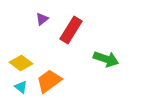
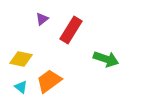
yellow diamond: moved 4 px up; rotated 25 degrees counterclockwise
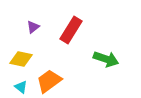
purple triangle: moved 9 px left, 8 px down
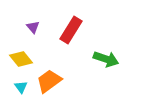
purple triangle: rotated 32 degrees counterclockwise
yellow diamond: rotated 40 degrees clockwise
cyan triangle: rotated 16 degrees clockwise
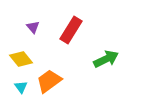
green arrow: rotated 45 degrees counterclockwise
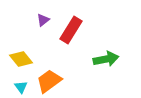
purple triangle: moved 10 px right, 7 px up; rotated 32 degrees clockwise
green arrow: rotated 15 degrees clockwise
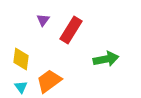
purple triangle: rotated 16 degrees counterclockwise
yellow diamond: rotated 45 degrees clockwise
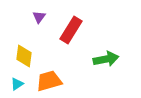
purple triangle: moved 4 px left, 3 px up
yellow diamond: moved 3 px right, 3 px up
orange trapezoid: rotated 20 degrees clockwise
cyan triangle: moved 4 px left, 3 px up; rotated 32 degrees clockwise
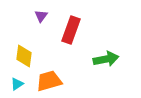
purple triangle: moved 2 px right, 1 px up
red rectangle: rotated 12 degrees counterclockwise
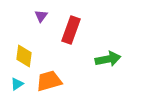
green arrow: moved 2 px right
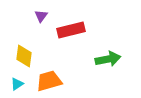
red rectangle: rotated 56 degrees clockwise
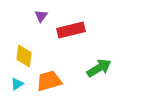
green arrow: moved 9 px left, 9 px down; rotated 20 degrees counterclockwise
